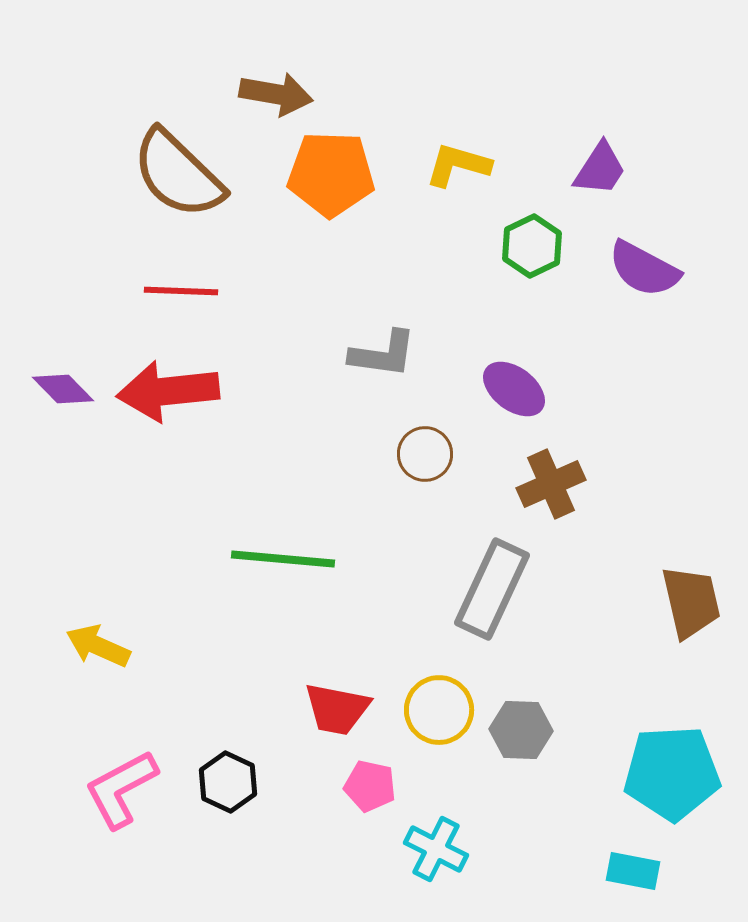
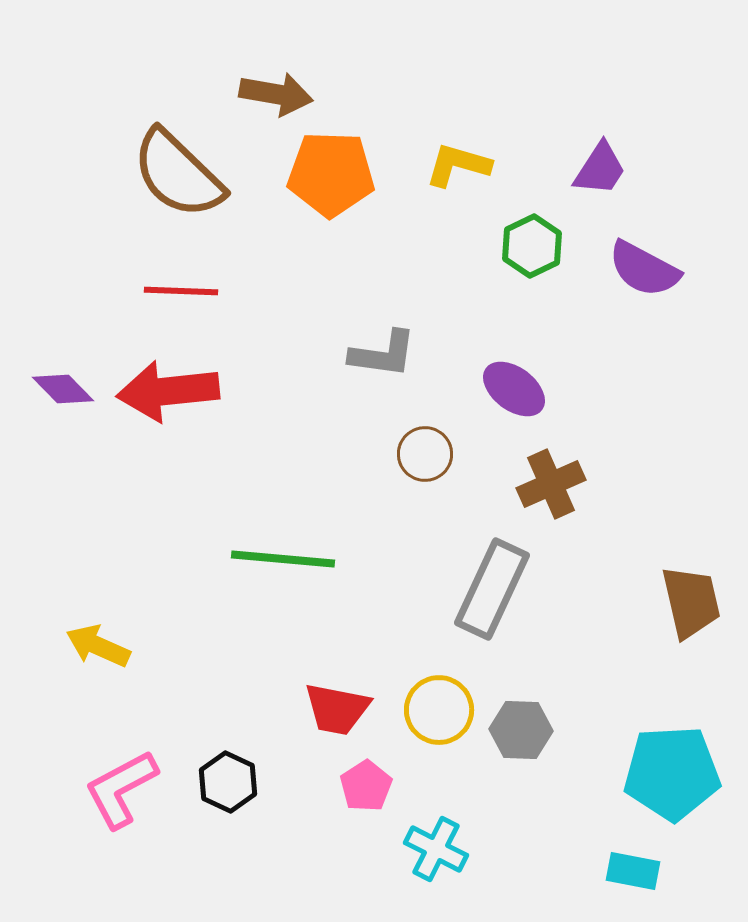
pink pentagon: moved 4 px left; rotated 27 degrees clockwise
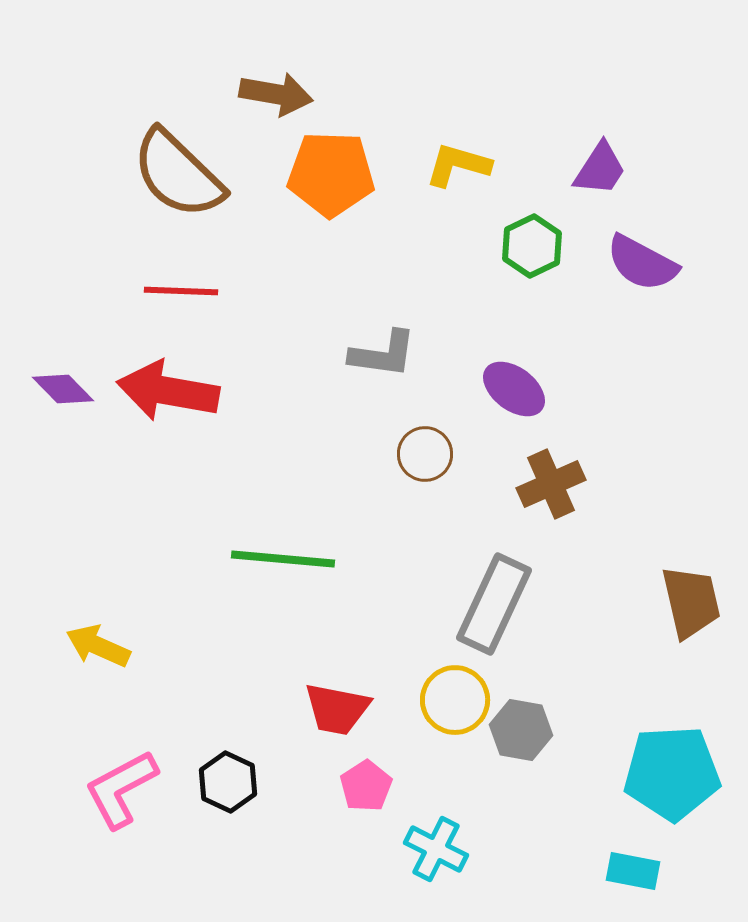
purple semicircle: moved 2 px left, 6 px up
red arrow: rotated 16 degrees clockwise
gray rectangle: moved 2 px right, 15 px down
yellow circle: moved 16 px right, 10 px up
gray hexagon: rotated 8 degrees clockwise
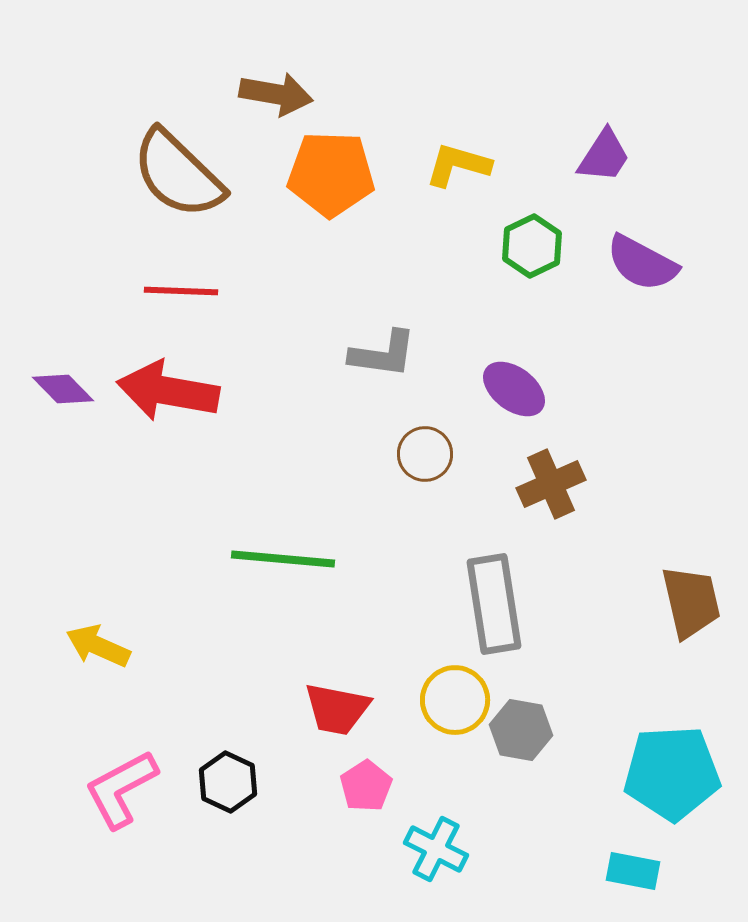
purple trapezoid: moved 4 px right, 13 px up
gray rectangle: rotated 34 degrees counterclockwise
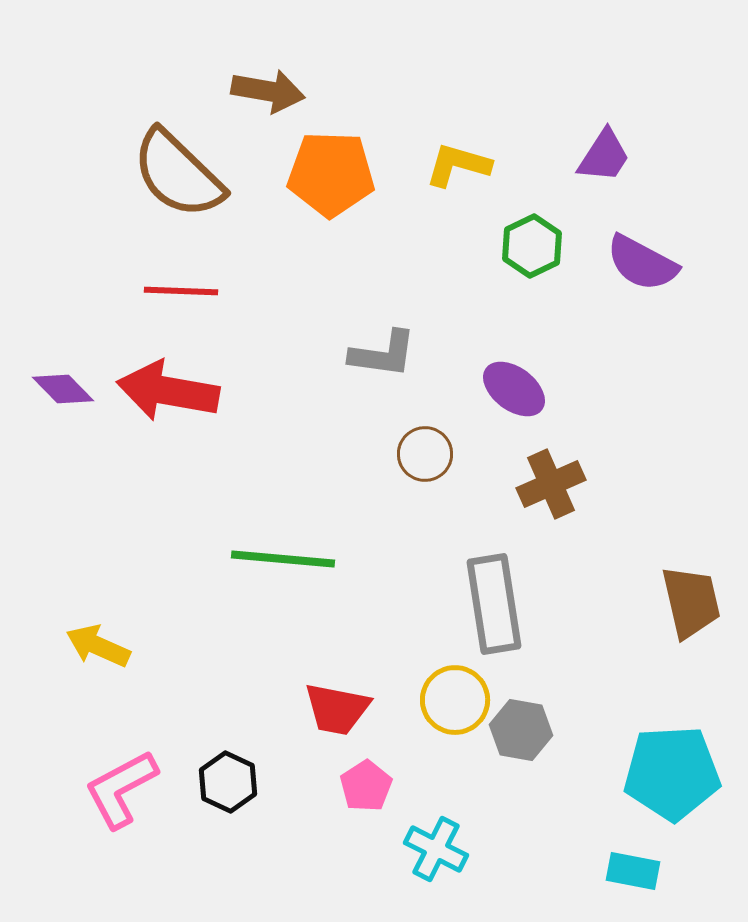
brown arrow: moved 8 px left, 3 px up
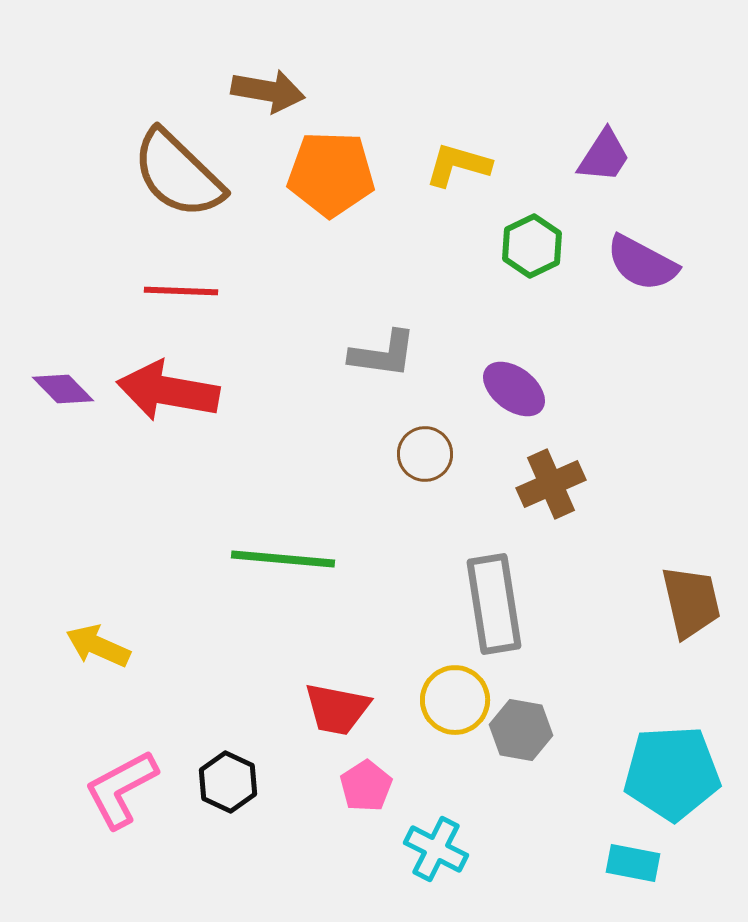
cyan rectangle: moved 8 px up
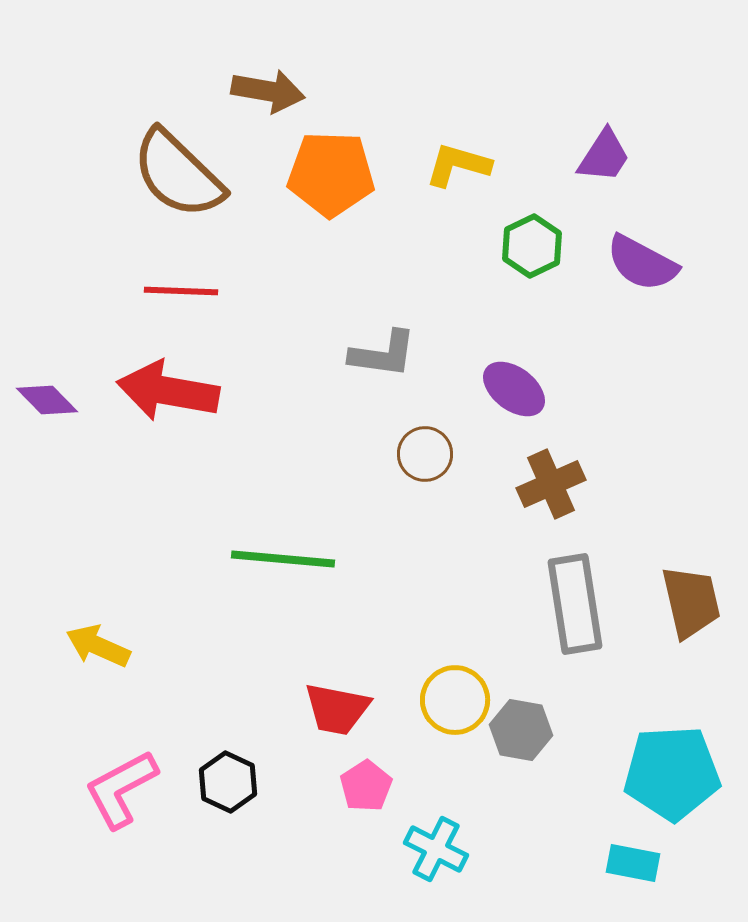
purple diamond: moved 16 px left, 11 px down
gray rectangle: moved 81 px right
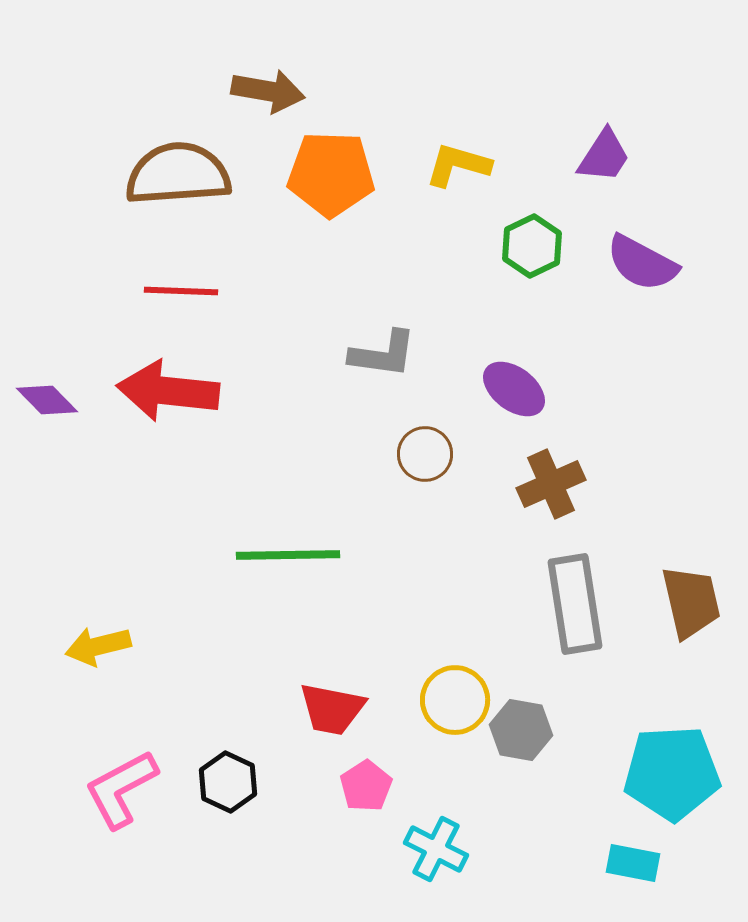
brown semicircle: rotated 132 degrees clockwise
red arrow: rotated 4 degrees counterclockwise
green line: moved 5 px right, 4 px up; rotated 6 degrees counterclockwise
yellow arrow: rotated 38 degrees counterclockwise
red trapezoid: moved 5 px left
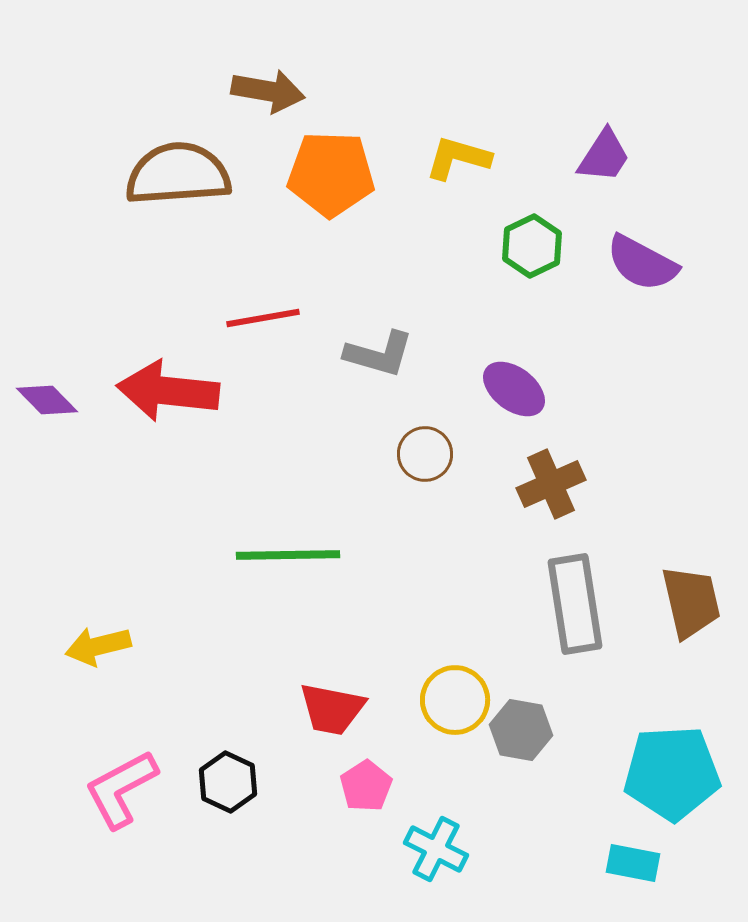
yellow L-shape: moved 7 px up
red line: moved 82 px right, 27 px down; rotated 12 degrees counterclockwise
gray L-shape: moved 4 px left; rotated 8 degrees clockwise
